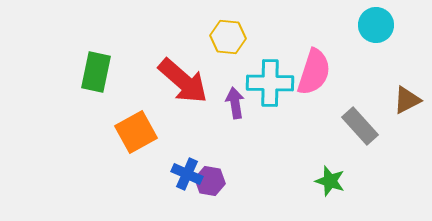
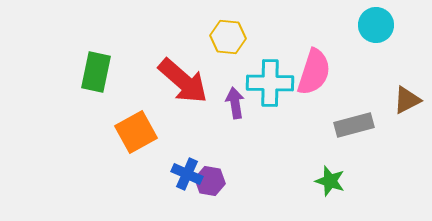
gray rectangle: moved 6 px left, 1 px up; rotated 63 degrees counterclockwise
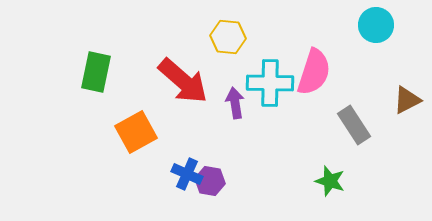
gray rectangle: rotated 72 degrees clockwise
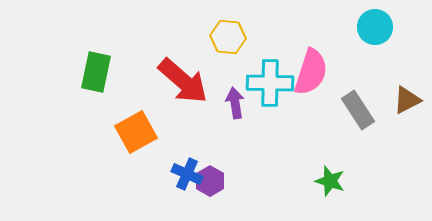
cyan circle: moved 1 px left, 2 px down
pink semicircle: moved 3 px left
gray rectangle: moved 4 px right, 15 px up
purple hexagon: rotated 20 degrees clockwise
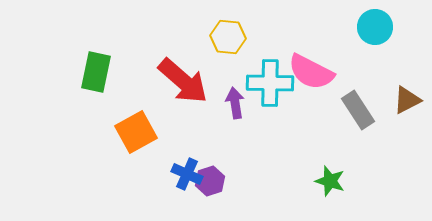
pink semicircle: rotated 99 degrees clockwise
purple hexagon: rotated 12 degrees clockwise
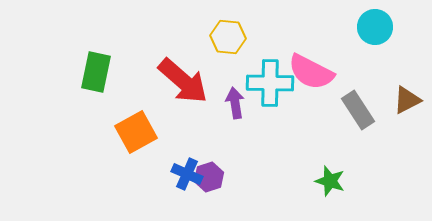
purple hexagon: moved 1 px left, 4 px up
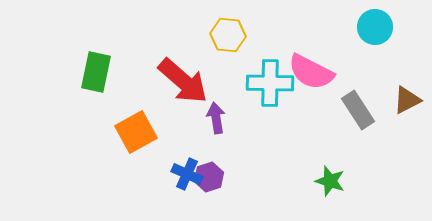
yellow hexagon: moved 2 px up
purple arrow: moved 19 px left, 15 px down
